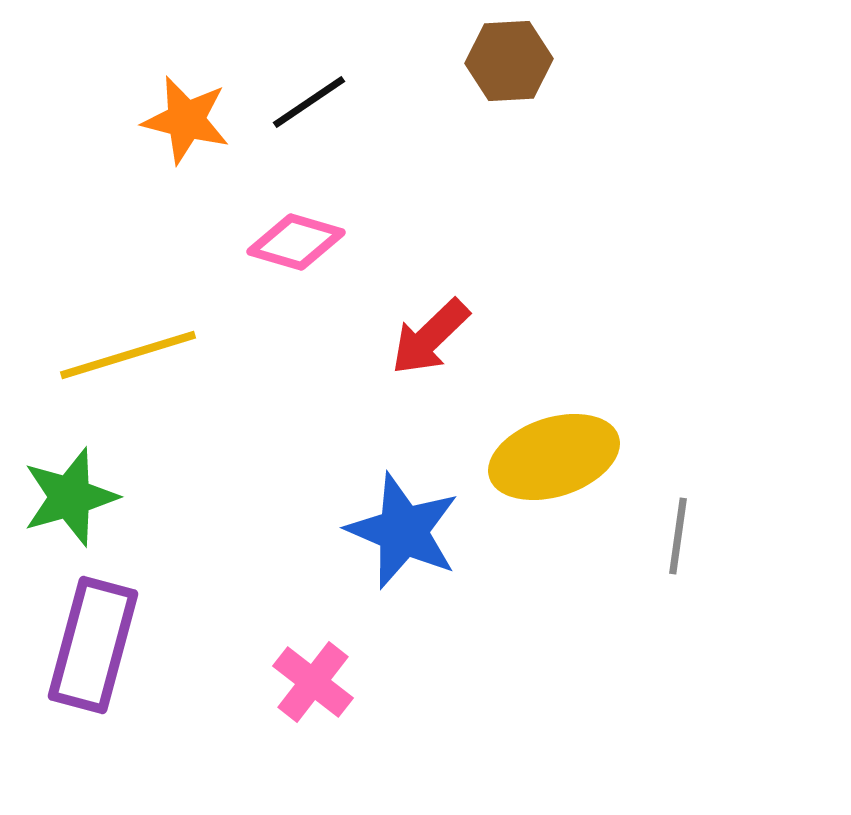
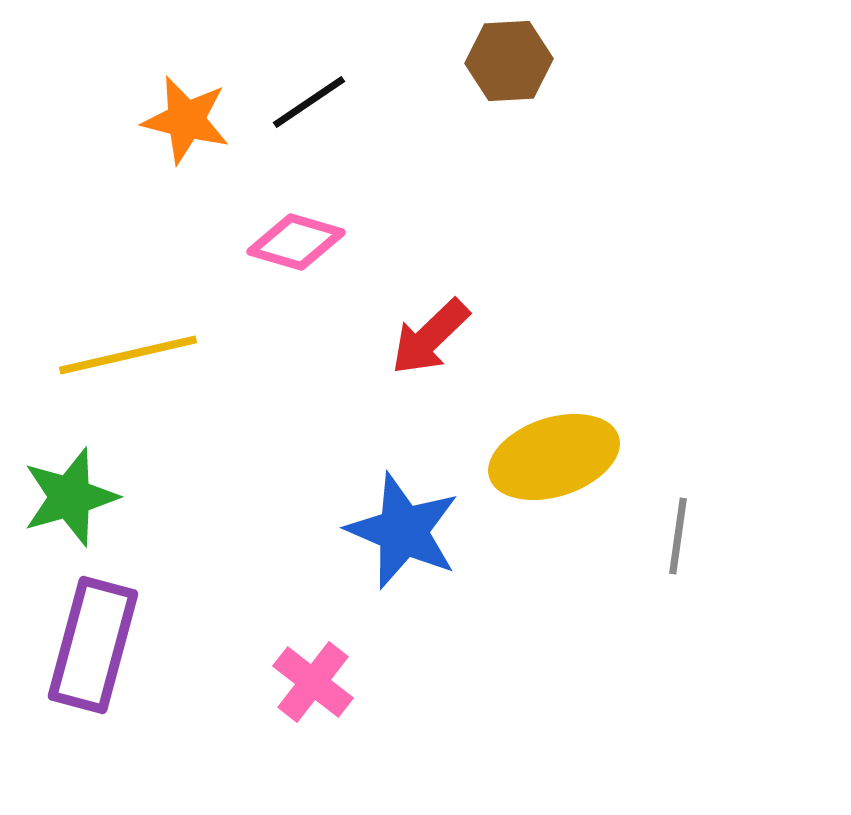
yellow line: rotated 4 degrees clockwise
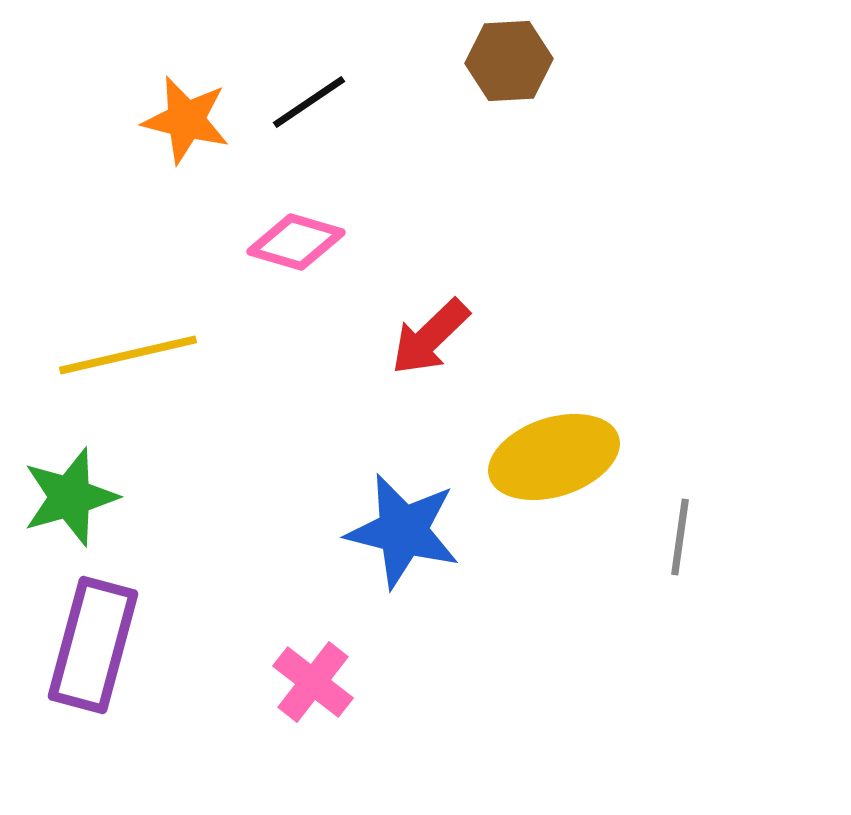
blue star: rotated 9 degrees counterclockwise
gray line: moved 2 px right, 1 px down
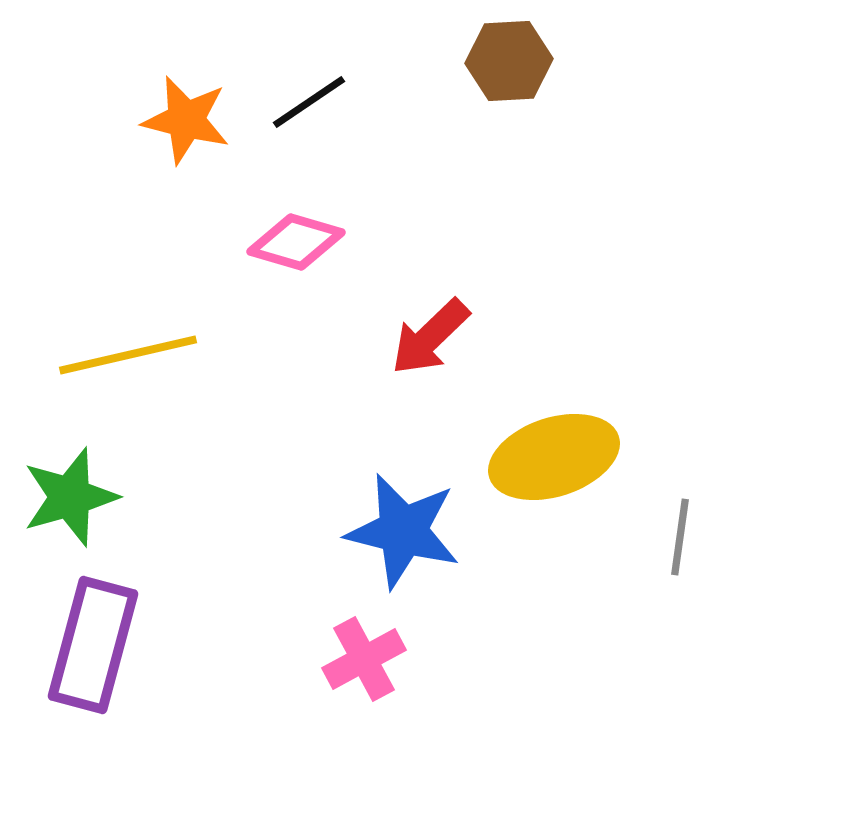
pink cross: moved 51 px right, 23 px up; rotated 24 degrees clockwise
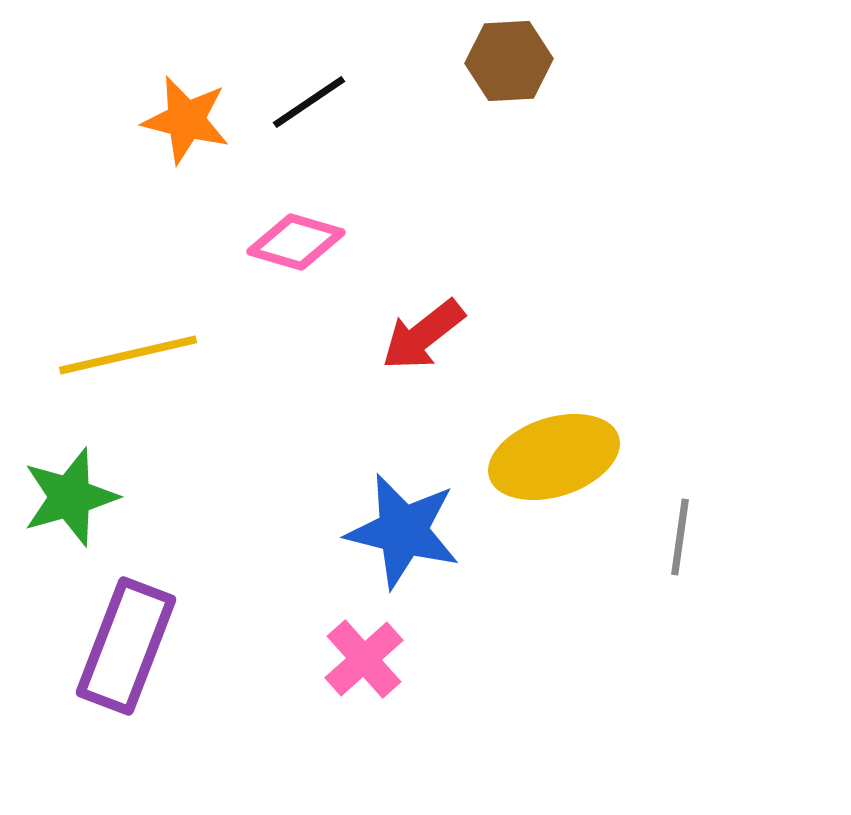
red arrow: moved 7 px left, 2 px up; rotated 6 degrees clockwise
purple rectangle: moved 33 px right, 1 px down; rotated 6 degrees clockwise
pink cross: rotated 14 degrees counterclockwise
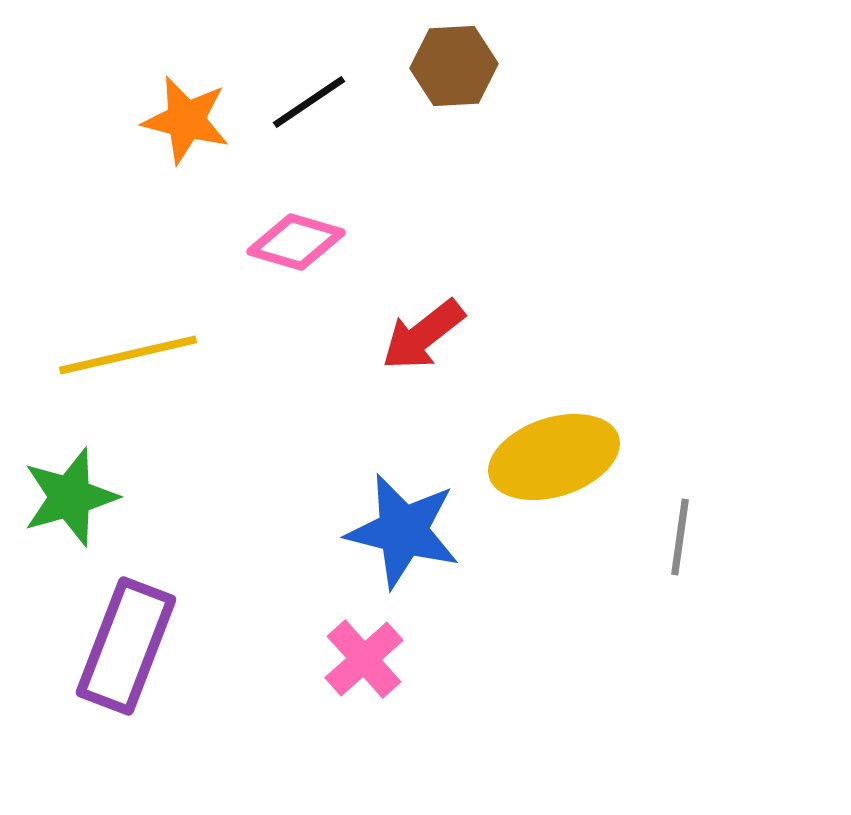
brown hexagon: moved 55 px left, 5 px down
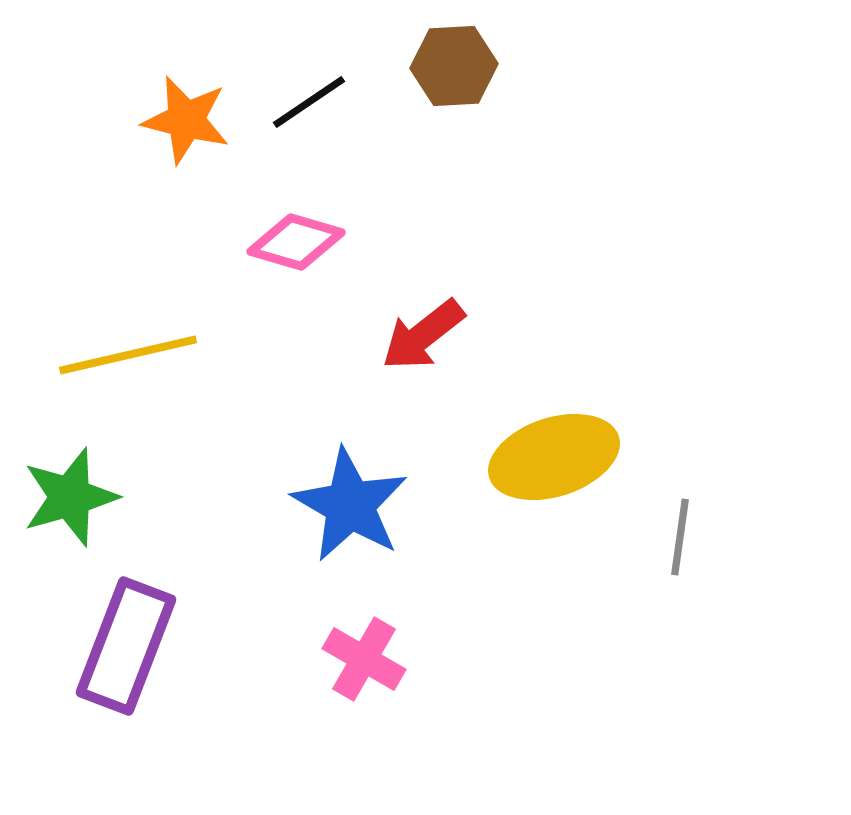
blue star: moved 53 px left, 26 px up; rotated 16 degrees clockwise
pink cross: rotated 18 degrees counterclockwise
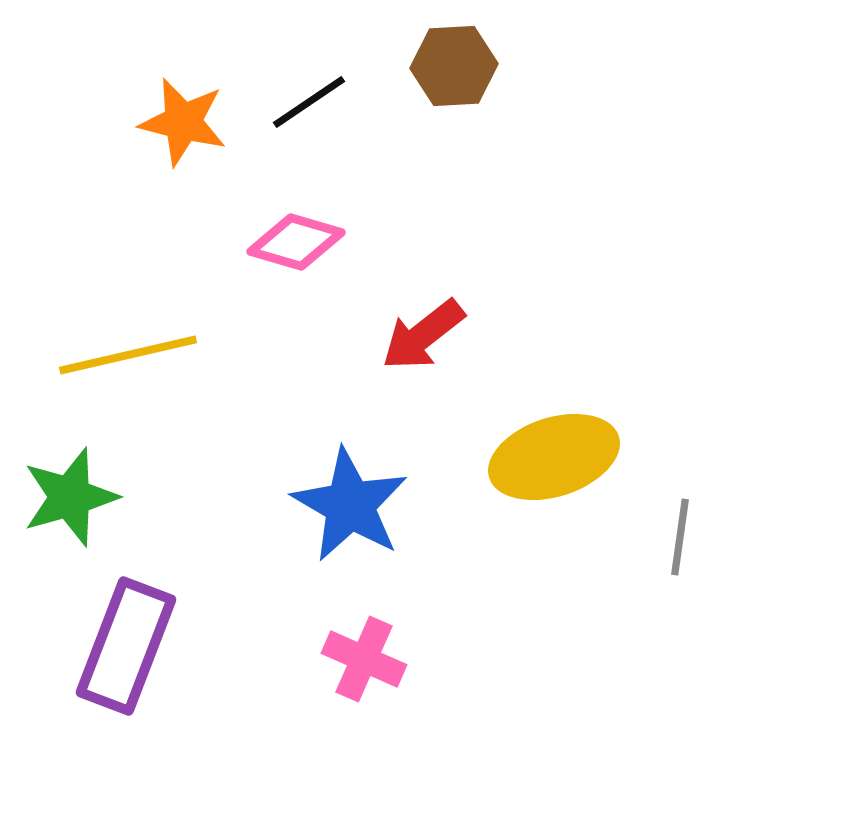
orange star: moved 3 px left, 2 px down
pink cross: rotated 6 degrees counterclockwise
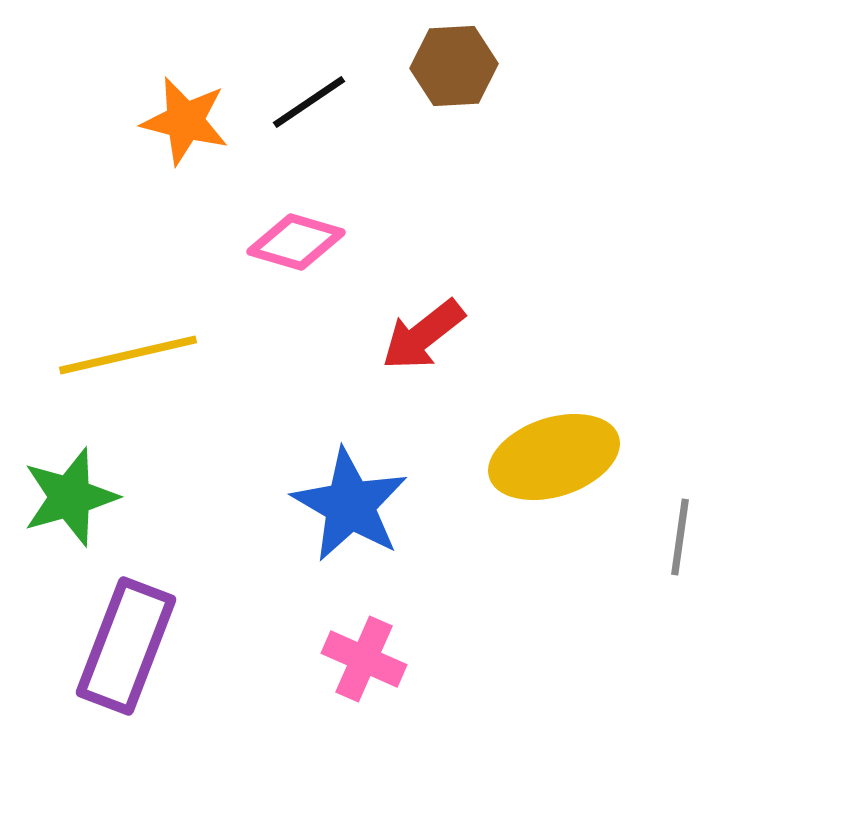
orange star: moved 2 px right, 1 px up
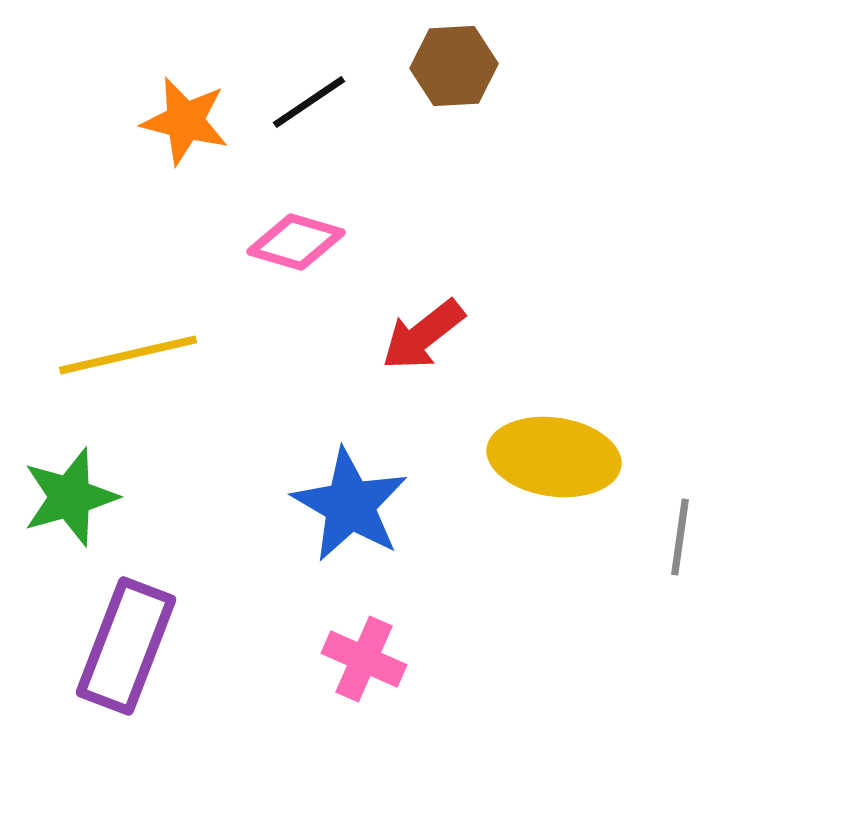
yellow ellipse: rotated 26 degrees clockwise
